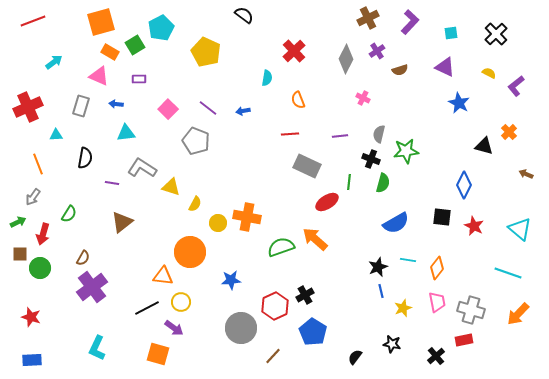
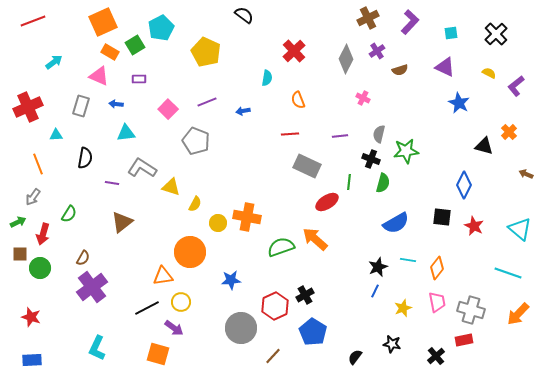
orange square at (101, 22): moved 2 px right; rotated 8 degrees counterclockwise
purple line at (208, 108): moved 1 px left, 6 px up; rotated 60 degrees counterclockwise
orange triangle at (163, 276): rotated 15 degrees counterclockwise
blue line at (381, 291): moved 6 px left; rotated 40 degrees clockwise
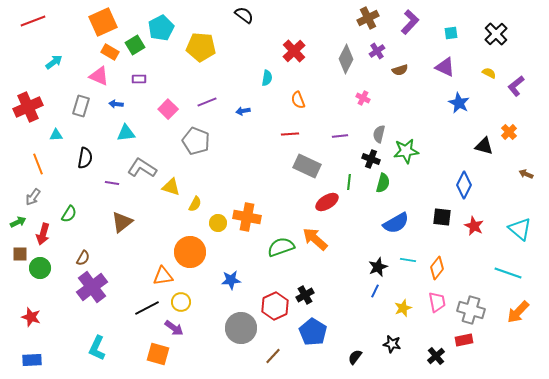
yellow pentagon at (206, 52): moved 5 px left, 5 px up; rotated 20 degrees counterclockwise
orange arrow at (518, 314): moved 2 px up
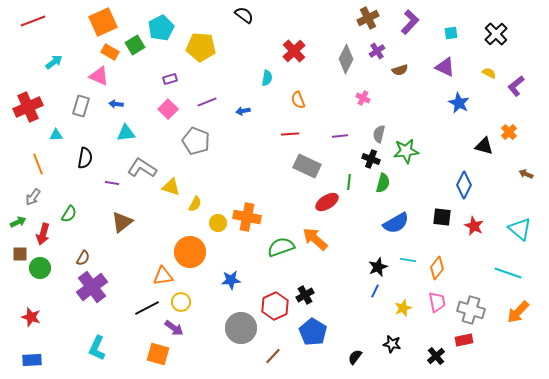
purple rectangle at (139, 79): moved 31 px right; rotated 16 degrees counterclockwise
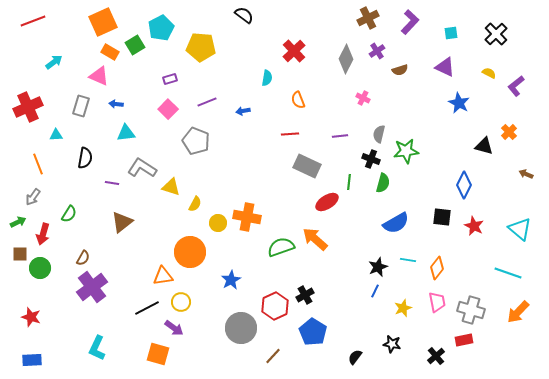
blue star at (231, 280): rotated 24 degrees counterclockwise
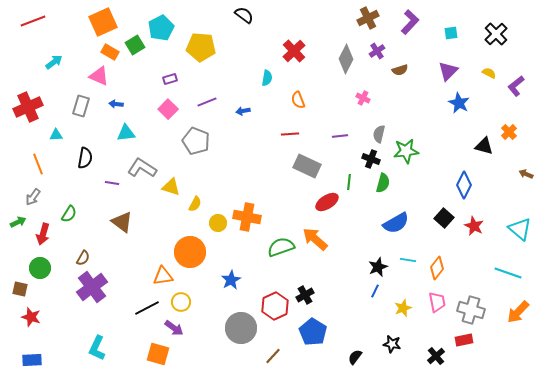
purple triangle at (445, 67): moved 3 px right, 4 px down; rotated 50 degrees clockwise
black square at (442, 217): moved 2 px right, 1 px down; rotated 36 degrees clockwise
brown triangle at (122, 222): rotated 45 degrees counterclockwise
brown square at (20, 254): moved 35 px down; rotated 14 degrees clockwise
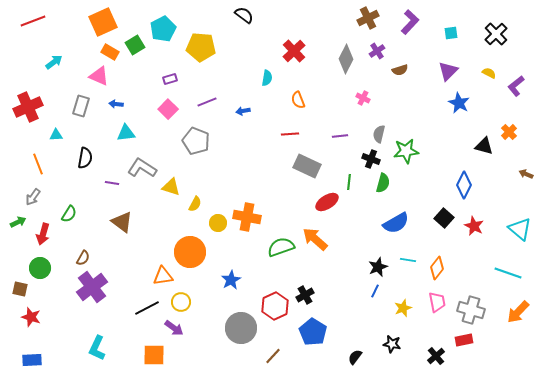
cyan pentagon at (161, 28): moved 2 px right, 1 px down
orange square at (158, 354): moved 4 px left, 1 px down; rotated 15 degrees counterclockwise
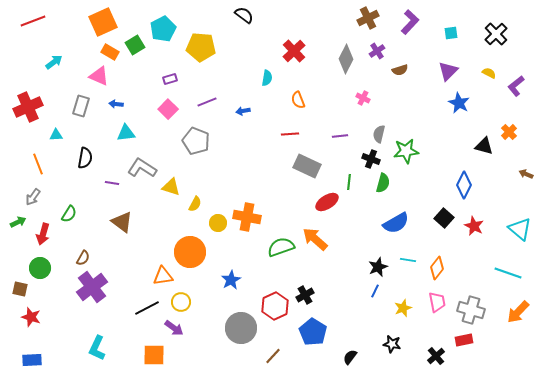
black semicircle at (355, 357): moved 5 px left
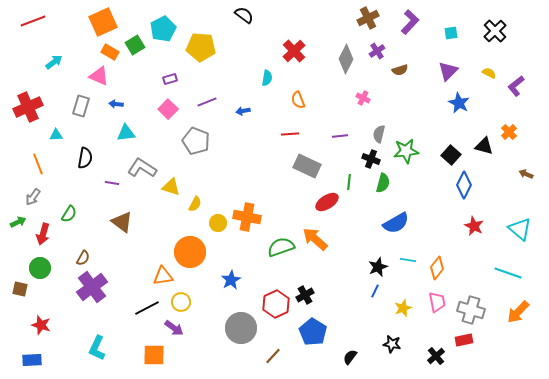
black cross at (496, 34): moved 1 px left, 3 px up
black square at (444, 218): moved 7 px right, 63 px up
red hexagon at (275, 306): moved 1 px right, 2 px up
red star at (31, 317): moved 10 px right, 8 px down
